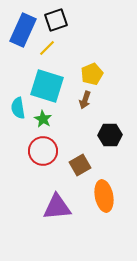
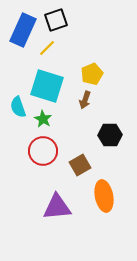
cyan semicircle: moved 1 px up; rotated 10 degrees counterclockwise
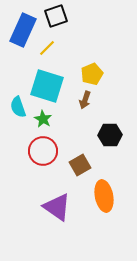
black square: moved 4 px up
purple triangle: rotated 40 degrees clockwise
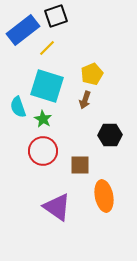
blue rectangle: rotated 28 degrees clockwise
brown square: rotated 30 degrees clockwise
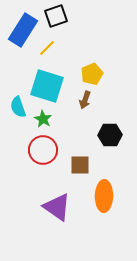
blue rectangle: rotated 20 degrees counterclockwise
red circle: moved 1 px up
orange ellipse: rotated 12 degrees clockwise
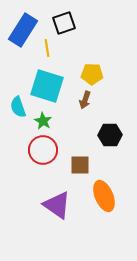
black square: moved 8 px right, 7 px down
yellow line: rotated 54 degrees counterclockwise
yellow pentagon: rotated 25 degrees clockwise
green star: moved 2 px down
orange ellipse: rotated 24 degrees counterclockwise
purple triangle: moved 2 px up
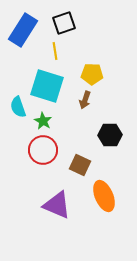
yellow line: moved 8 px right, 3 px down
brown square: rotated 25 degrees clockwise
purple triangle: rotated 12 degrees counterclockwise
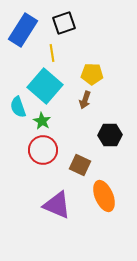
yellow line: moved 3 px left, 2 px down
cyan square: moved 2 px left; rotated 24 degrees clockwise
green star: moved 1 px left
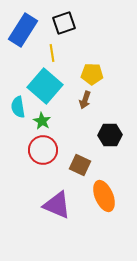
cyan semicircle: rotated 10 degrees clockwise
